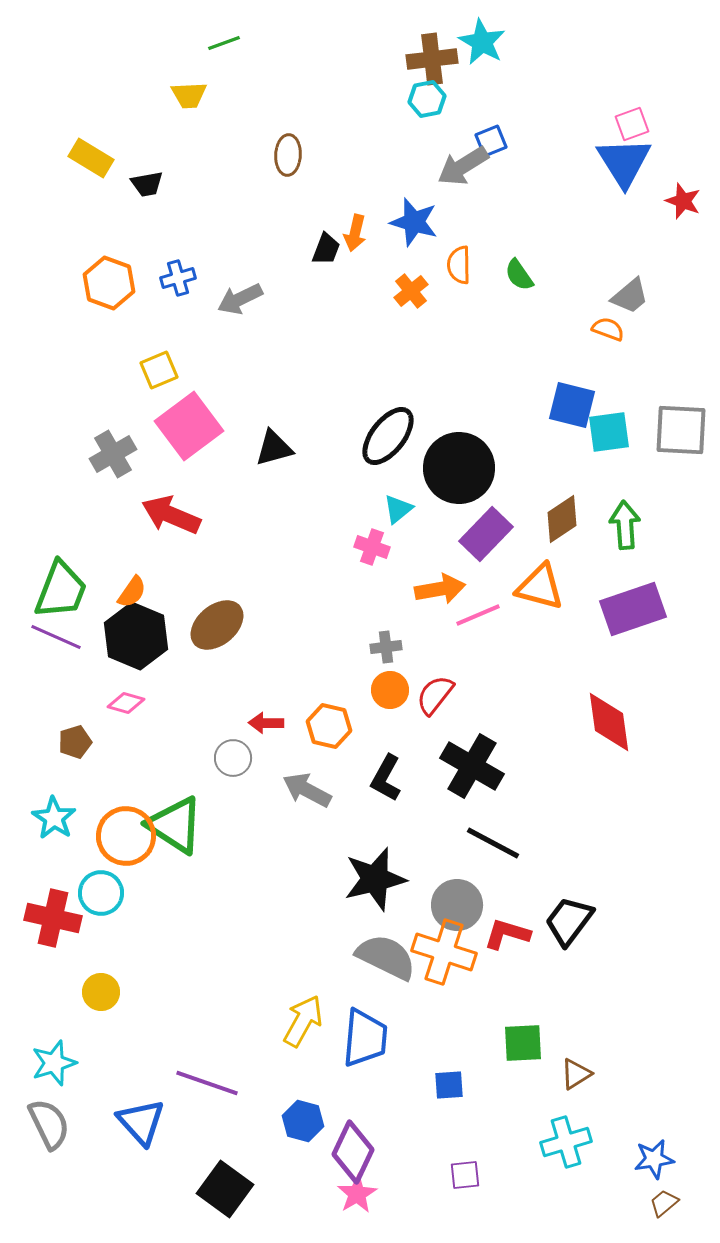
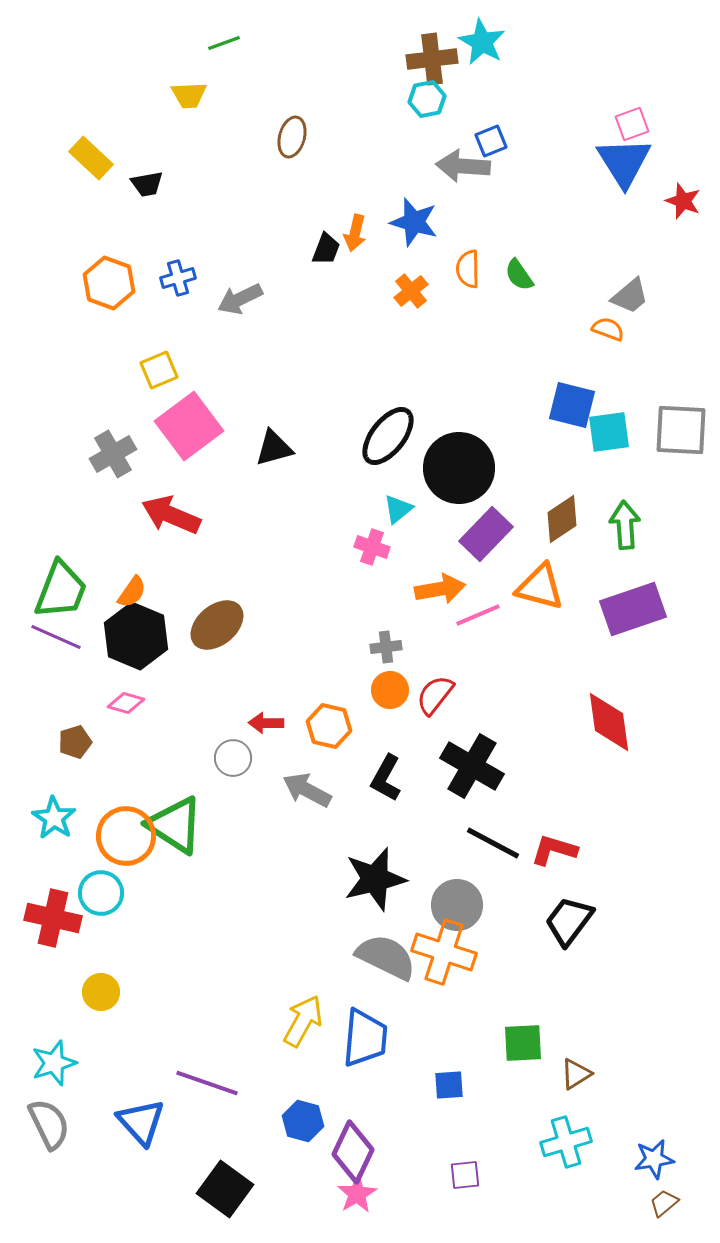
brown ellipse at (288, 155): moved 4 px right, 18 px up; rotated 12 degrees clockwise
yellow rectangle at (91, 158): rotated 12 degrees clockwise
gray arrow at (463, 166): rotated 36 degrees clockwise
orange semicircle at (459, 265): moved 9 px right, 4 px down
red L-shape at (507, 934): moved 47 px right, 84 px up
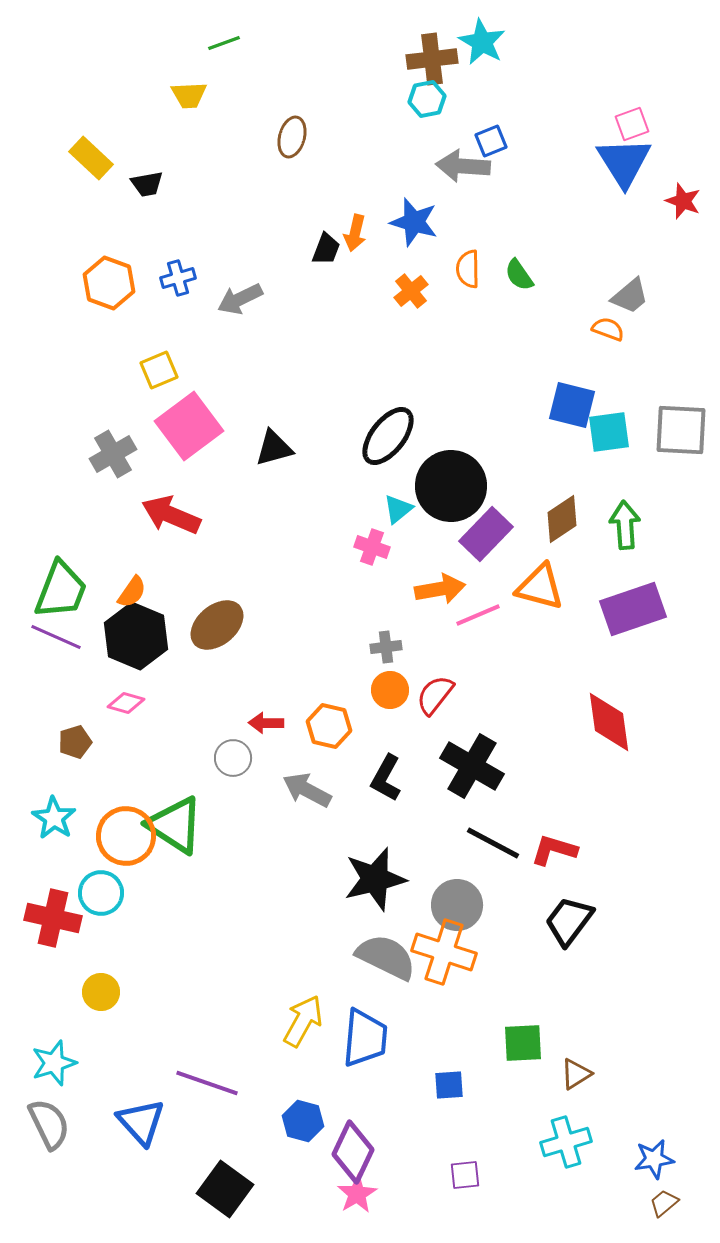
black circle at (459, 468): moved 8 px left, 18 px down
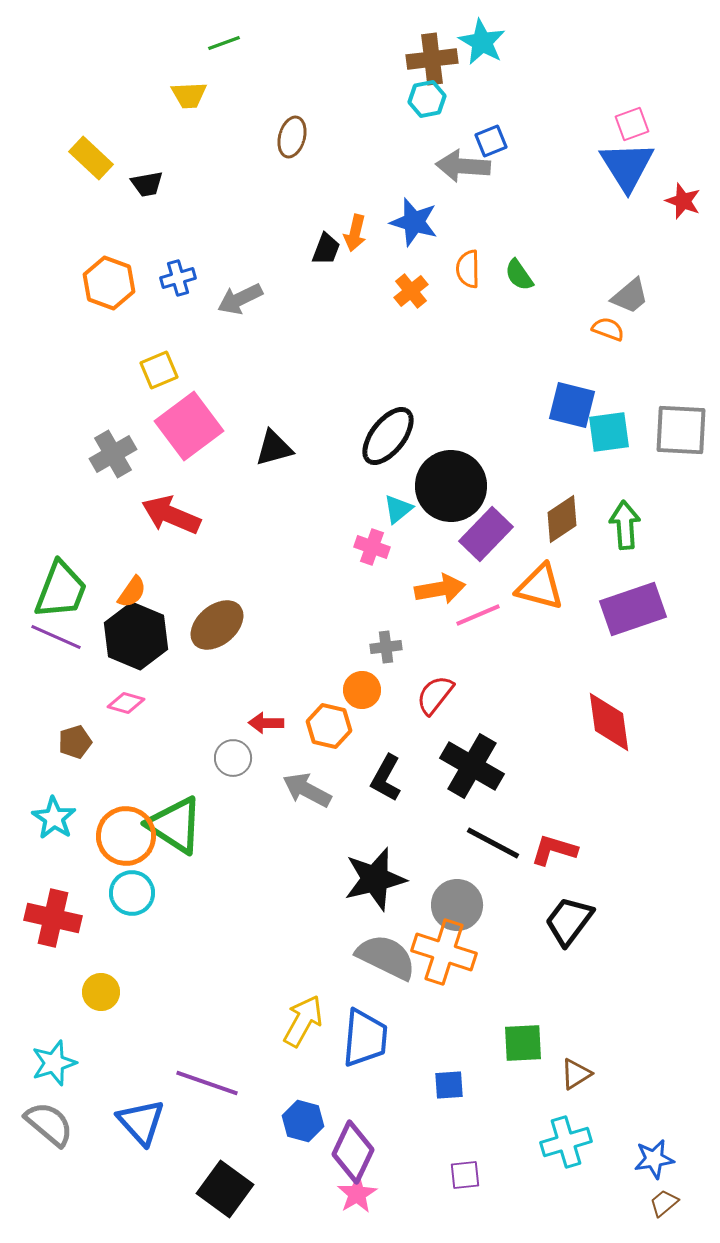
blue triangle at (624, 162): moved 3 px right, 4 px down
orange circle at (390, 690): moved 28 px left
cyan circle at (101, 893): moved 31 px right
gray semicircle at (49, 1124): rotated 24 degrees counterclockwise
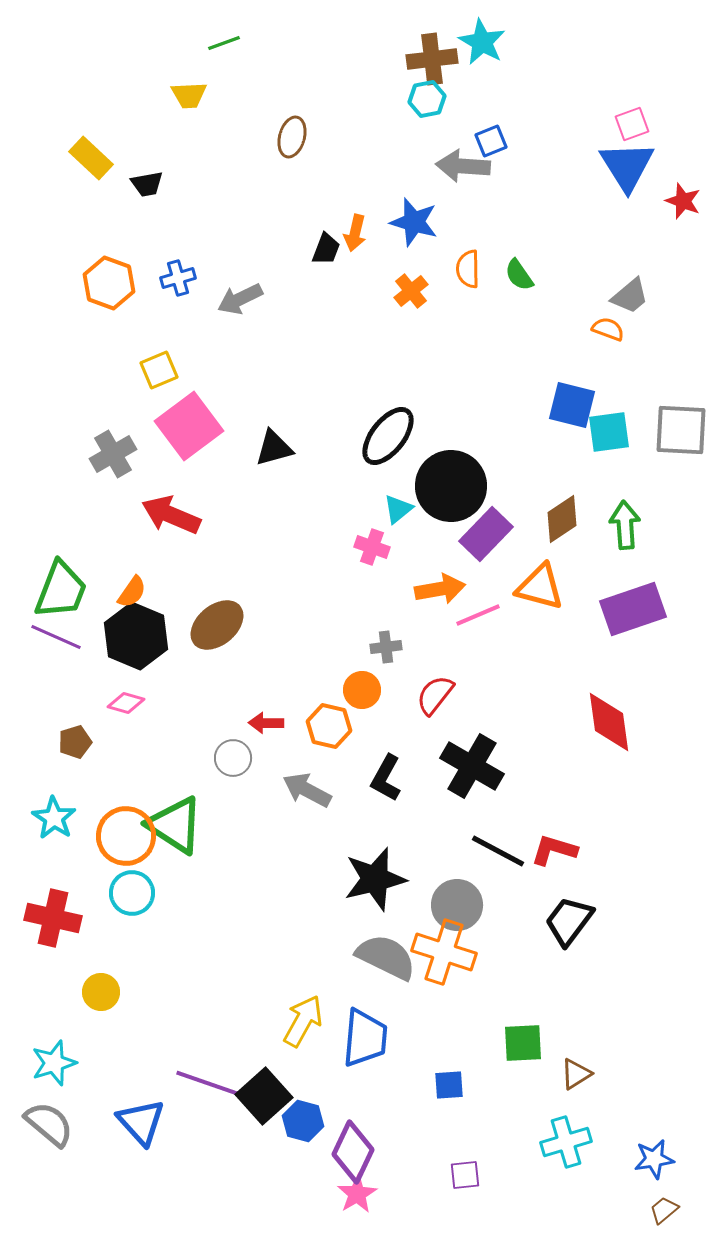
black line at (493, 843): moved 5 px right, 8 px down
black square at (225, 1189): moved 39 px right, 93 px up; rotated 12 degrees clockwise
brown trapezoid at (664, 1203): moved 7 px down
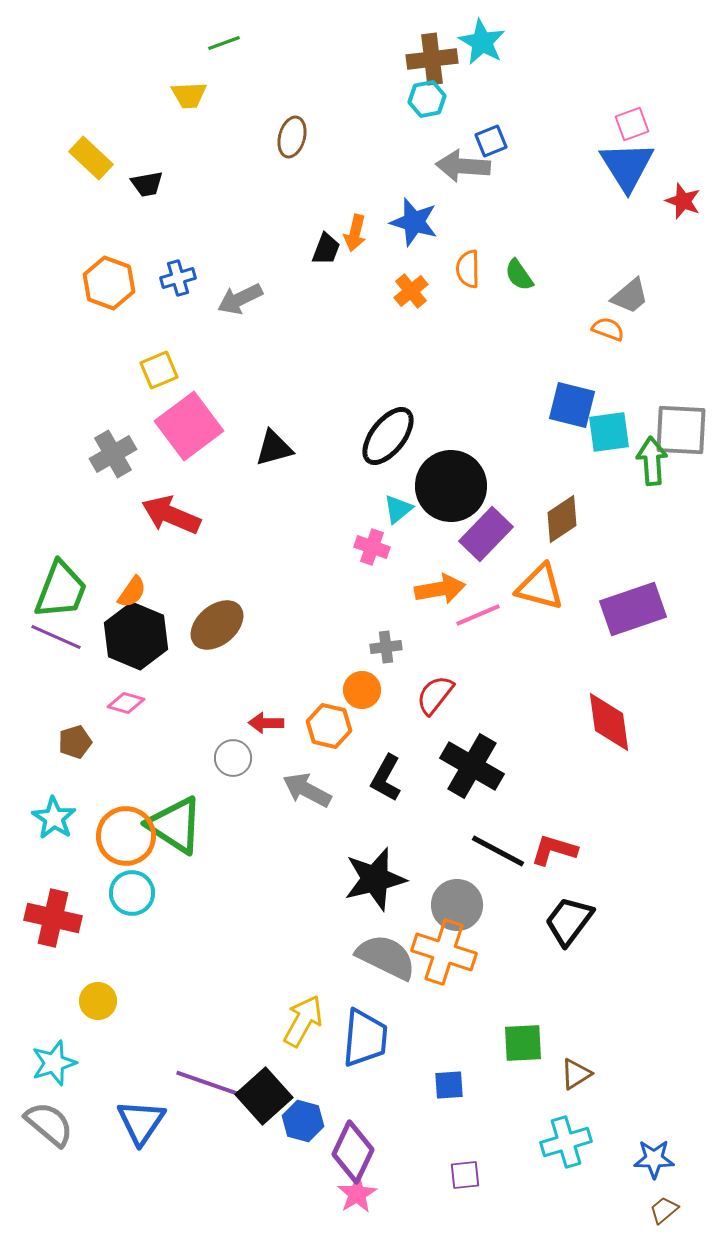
green arrow at (625, 525): moved 27 px right, 64 px up
yellow circle at (101, 992): moved 3 px left, 9 px down
blue triangle at (141, 1122): rotated 16 degrees clockwise
blue star at (654, 1159): rotated 9 degrees clockwise
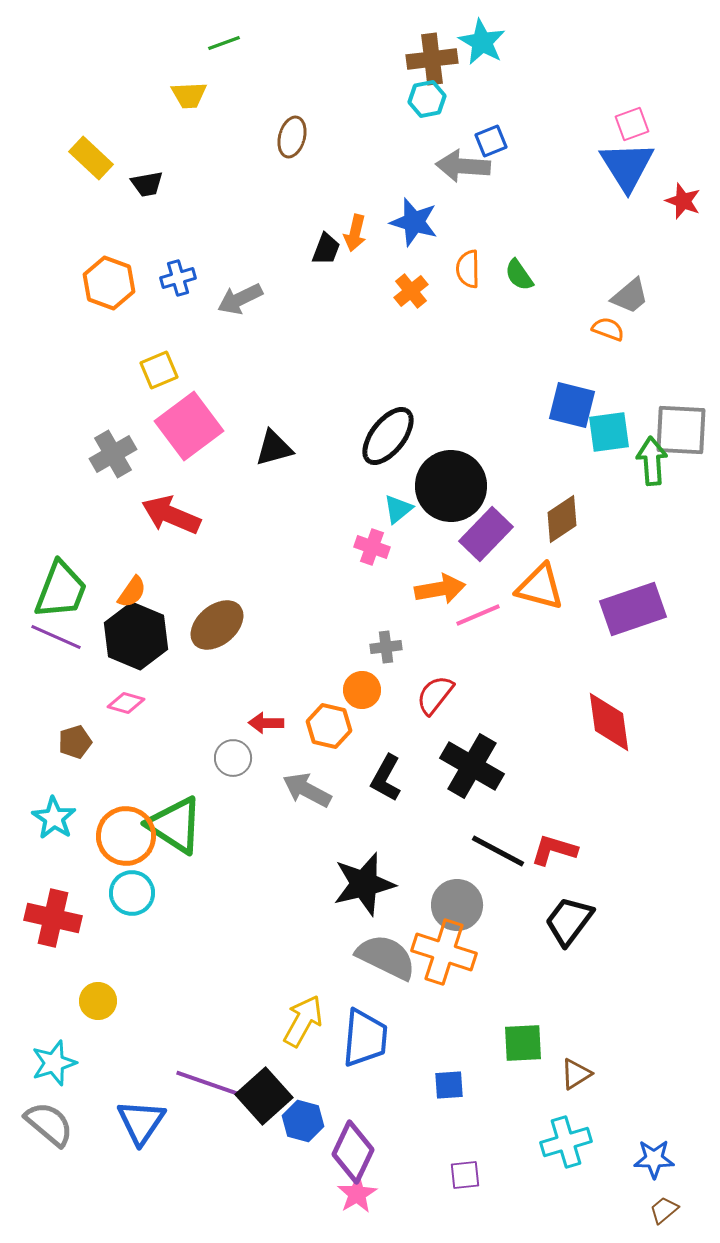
black star at (375, 879): moved 11 px left, 5 px down
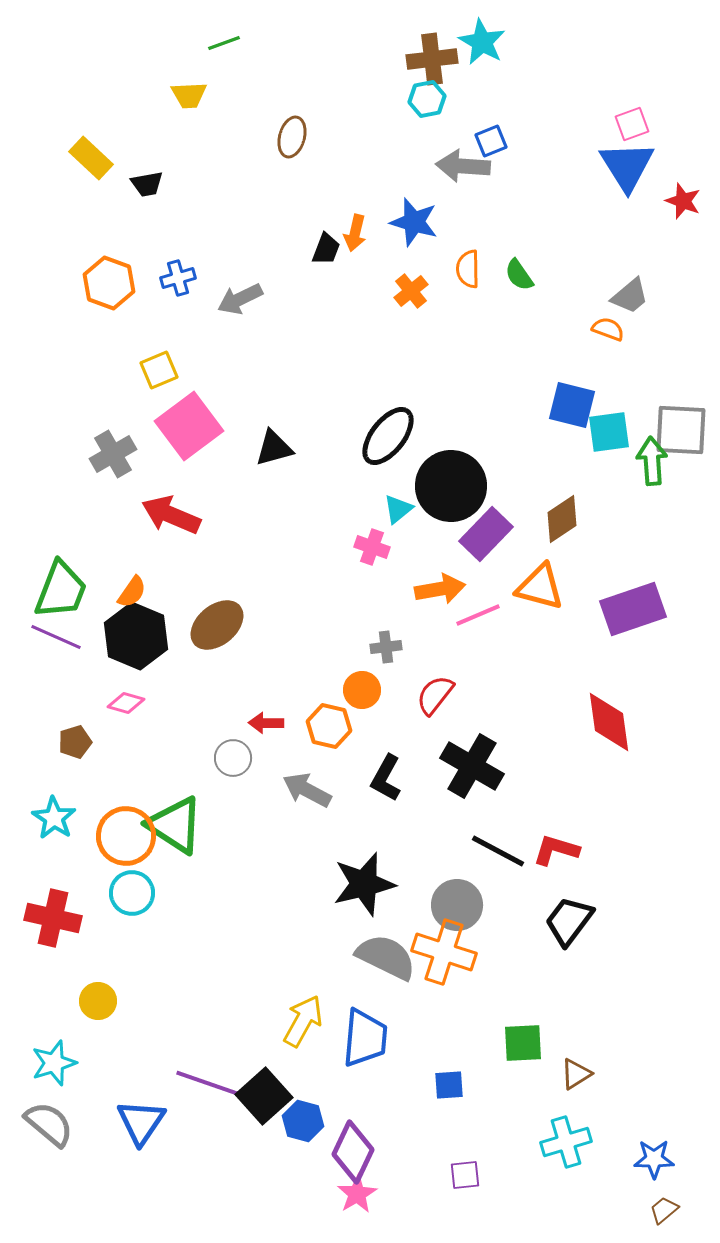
red L-shape at (554, 850): moved 2 px right
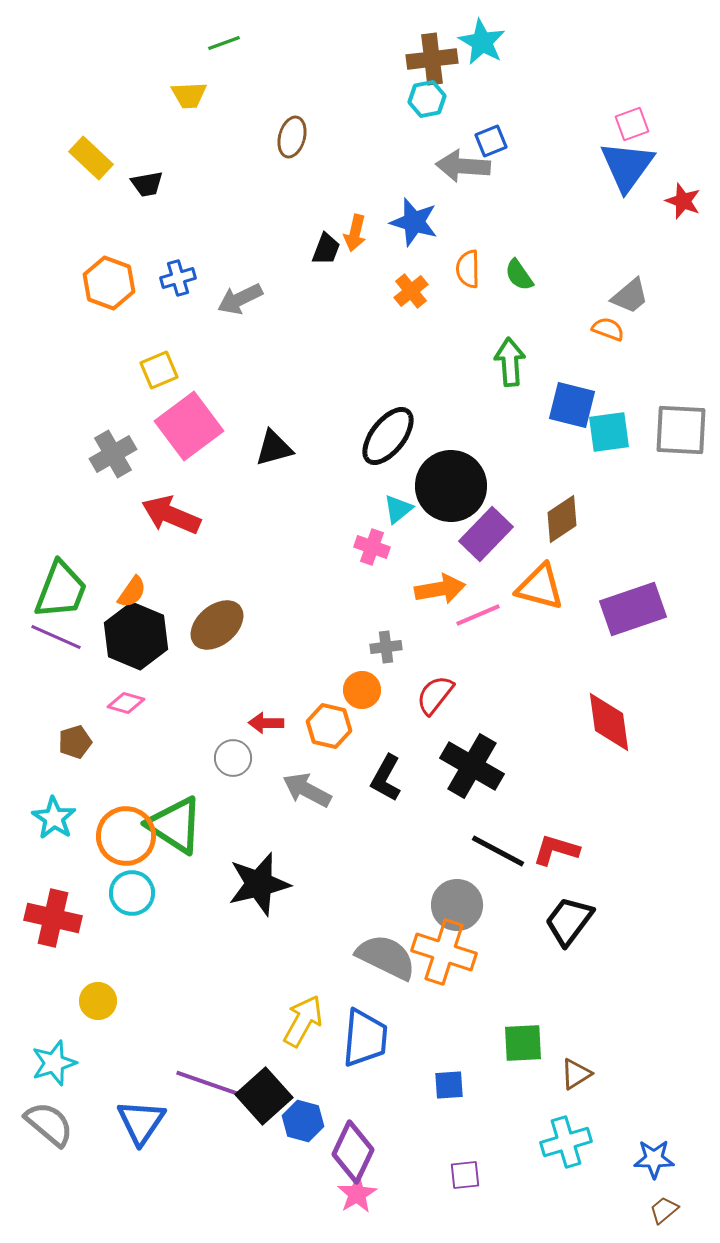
blue triangle at (627, 166): rotated 8 degrees clockwise
green arrow at (652, 461): moved 142 px left, 99 px up
black star at (364, 884): moved 105 px left
